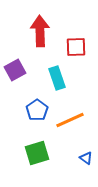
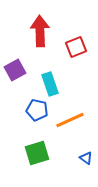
red square: rotated 20 degrees counterclockwise
cyan rectangle: moved 7 px left, 6 px down
blue pentagon: rotated 25 degrees counterclockwise
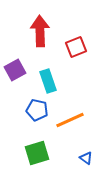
cyan rectangle: moved 2 px left, 3 px up
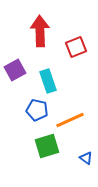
green square: moved 10 px right, 7 px up
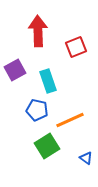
red arrow: moved 2 px left
green square: rotated 15 degrees counterclockwise
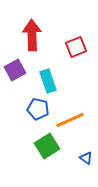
red arrow: moved 6 px left, 4 px down
blue pentagon: moved 1 px right, 1 px up
